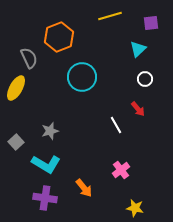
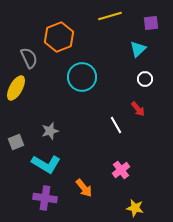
gray square: rotated 21 degrees clockwise
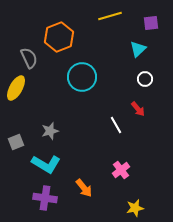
yellow star: rotated 24 degrees counterclockwise
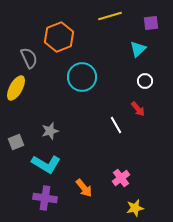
white circle: moved 2 px down
pink cross: moved 8 px down
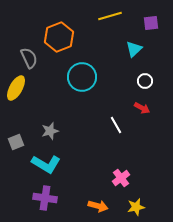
cyan triangle: moved 4 px left
red arrow: moved 4 px right, 1 px up; rotated 21 degrees counterclockwise
orange arrow: moved 14 px right, 18 px down; rotated 36 degrees counterclockwise
yellow star: moved 1 px right, 1 px up
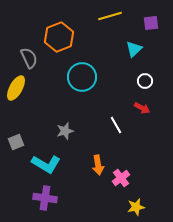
gray star: moved 15 px right
orange arrow: moved 41 px up; rotated 66 degrees clockwise
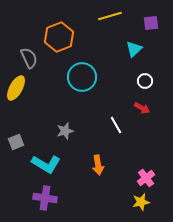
pink cross: moved 25 px right
yellow star: moved 5 px right, 5 px up
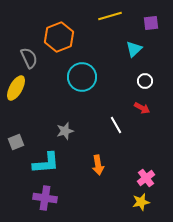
cyan L-shape: moved 1 px up; rotated 36 degrees counterclockwise
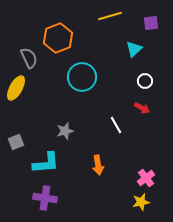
orange hexagon: moved 1 px left, 1 px down
